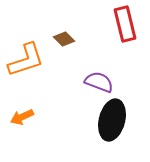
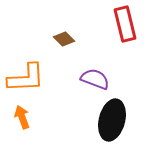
orange L-shape: moved 18 px down; rotated 15 degrees clockwise
purple semicircle: moved 4 px left, 3 px up
orange arrow: rotated 95 degrees clockwise
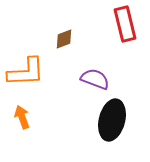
brown diamond: rotated 65 degrees counterclockwise
orange L-shape: moved 6 px up
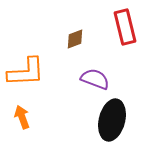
red rectangle: moved 3 px down
brown diamond: moved 11 px right
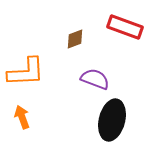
red rectangle: rotated 56 degrees counterclockwise
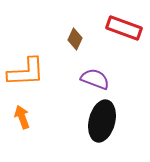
red rectangle: moved 1 px left, 1 px down
brown diamond: rotated 45 degrees counterclockwise
black ellipse: moved 10 px left, 1 px down
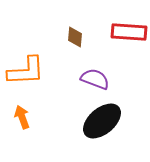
red rectangle: moved 5 px right, 4 px down; rotated 16 degrees counterclockwise
brown diamond: moved 2 px up; rotated 20 degrees counterclockwise
orange L-shape: moved 1 px up
black ellipse: rotated 36 degrees clockwise
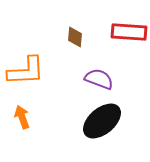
purple semicircle: moved 4 px right
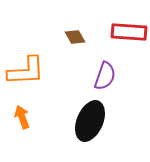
brown diamond: rotated 35 degrees counterclockwise
purple semicircle: moved 6 px right, 3 px up; rotated 88 degrees clockwise
black ellipse: moved 12 px left; rotated 27 degrees counterclockwise
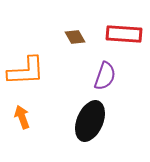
red rectangle: moved 5 px left, 2 px down
